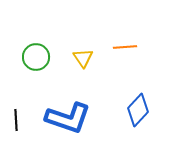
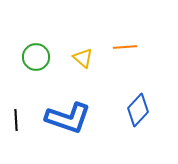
yellow triangle: rotated 15 degrees counterclockwise
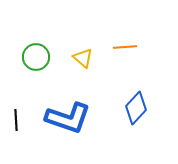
blue diamond: moved 2 px left, 2 px up
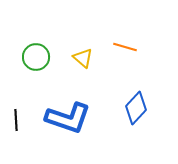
orange line: rotated 20 degrees clockwise
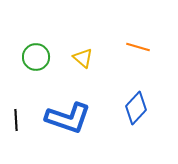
orange line: moved 13 px right
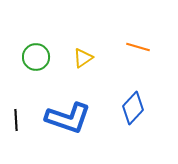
yellow triangle: rotated 45 degrees clockwise
blue diamond: moved 3 px left
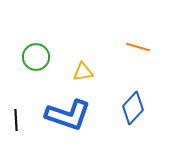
yellow triangle: moved 14 px down; rotated 25 degrees clockwise
blue L-shape: moved 3 px up
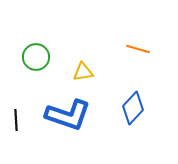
orange line: moved 2 px down
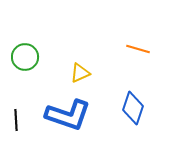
green circle: moved 11 px left
yellow triangle: moved 3 px left, 1 px down; rotated 15 degrees counterclockwise
blue diamond: rotated 24 degrees counterclockwise
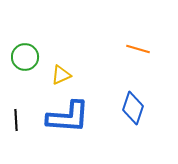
yellow triangle: moved 19 px left, 2 px down
blue L-shape: moved 2 px down; rotated 15 degrees counterclockwise
